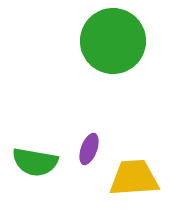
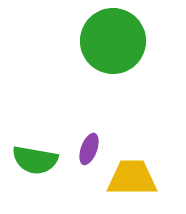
green semicircle: moved 2 px up
yellow trapezoid: moved 2 px left; rotated 4 degrees clockwise
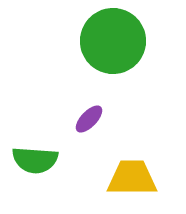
purple ellipse: moved 30 px up; rotated 24 degrees clockwise
green semicircle: rotated 6 degrees counterclockwise
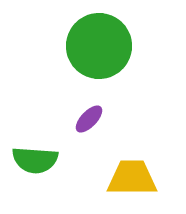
green circle: moved 14 px left, 5 px down
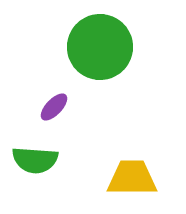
green circle: moved 1 px right, 1 px down
purple ellipse: moved 35 px left, 12 px up
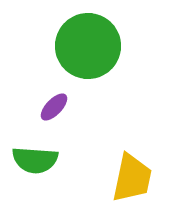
green circle: moved 12 px left, 1 px up
yellow trapezoid: rotated 102 degrees clockwise
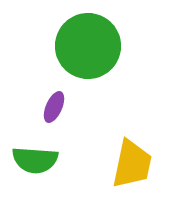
purple ellipse: rotated 20 degrees counterclockwise
yellow trapezoid: moved 14 px up
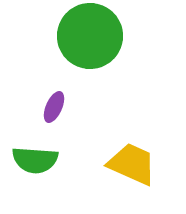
green circle: moved 2 px right, 10 px up
yellow trapezoid: rotated 78 degrees counterclockwise
